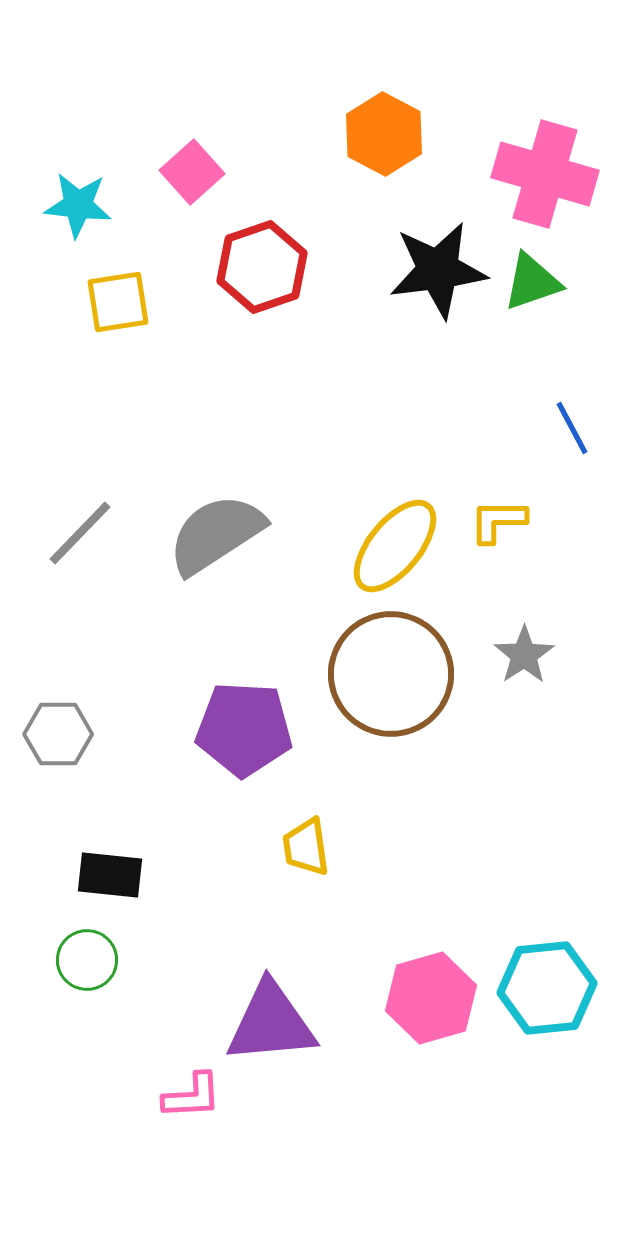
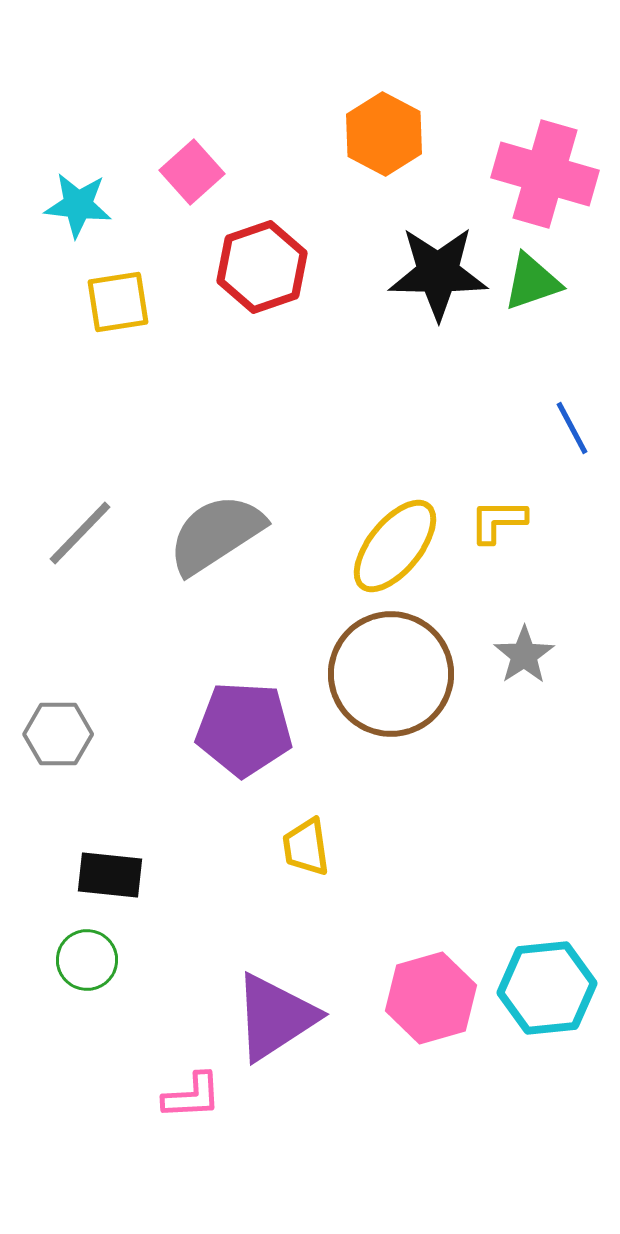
black star: moved 3 px down; rotated 8 degrees clockwise
purple triangle: moved 4 px right, 6 px up; rotated 28 degrees counterclockwise
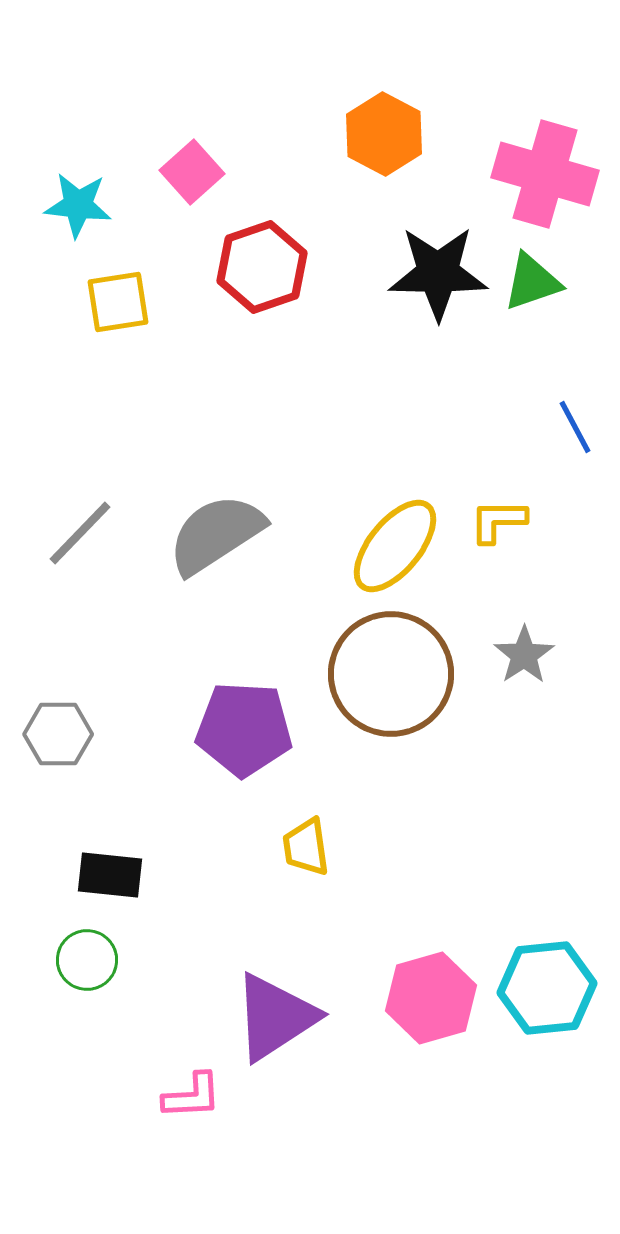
blue line: moved 3 px right, 1 px up
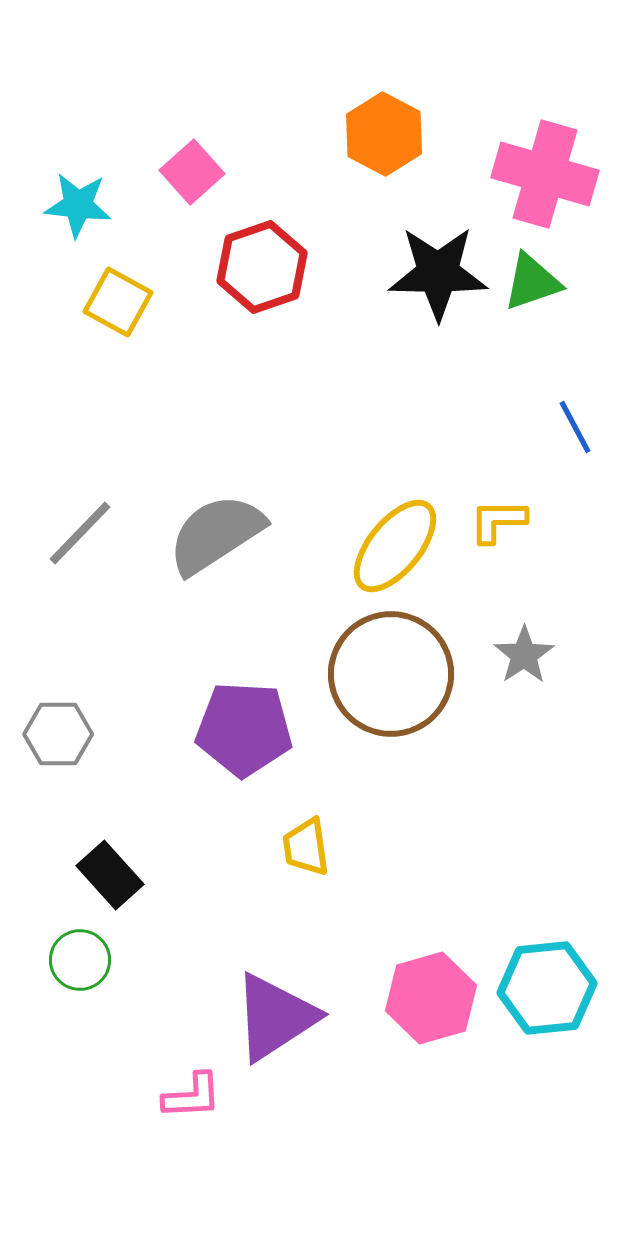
yellow square: rotated 38 degrees clockwise
black rectangle: rotated 42 degrees clockwise
green circle: moved 7 px left
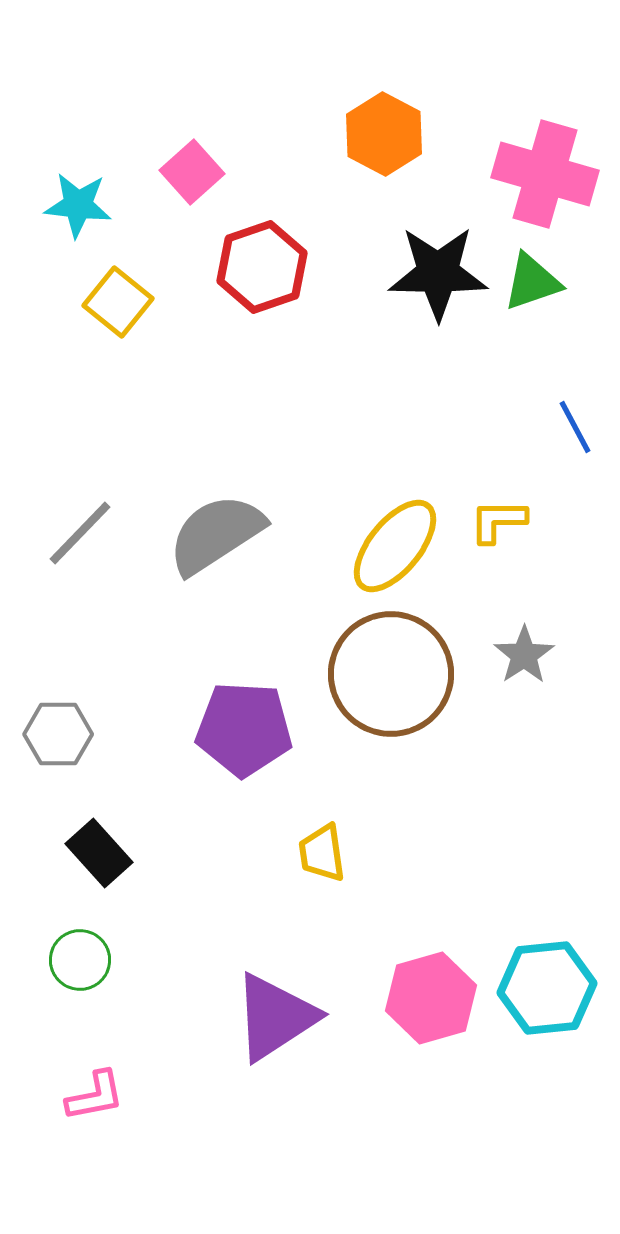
yellow square: rotated 10 degrees clockwise
yellow trapezoid: moved 16 px right, 6 px down
black rectangle: moved 11 px left, 22 px up
pink L-shape: moved 97 px left; rotated 8 degrees counterclockwise
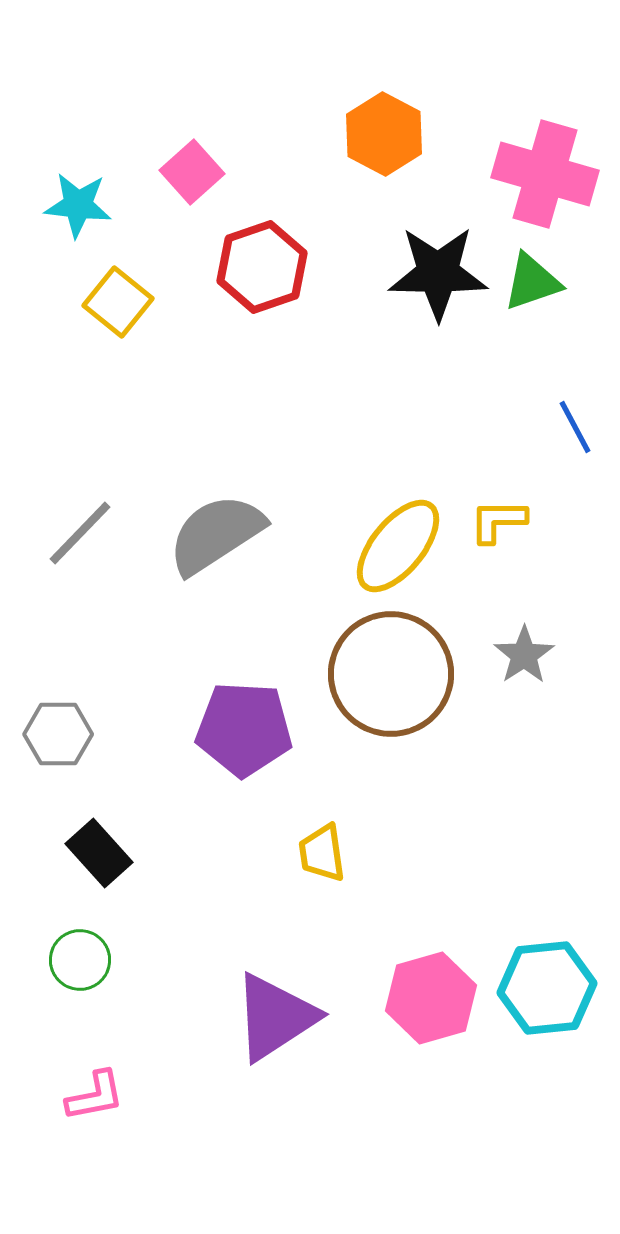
yellow ellipse: moved 3 px right
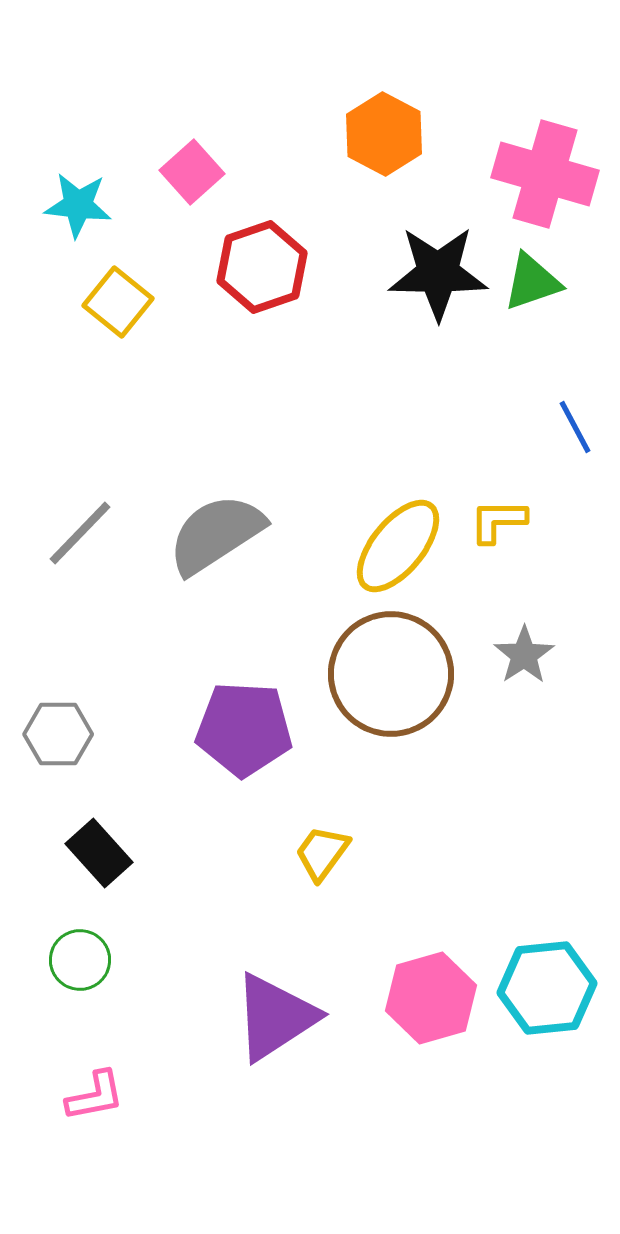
yellow trapezoid: rotated 44 degrees clockwise
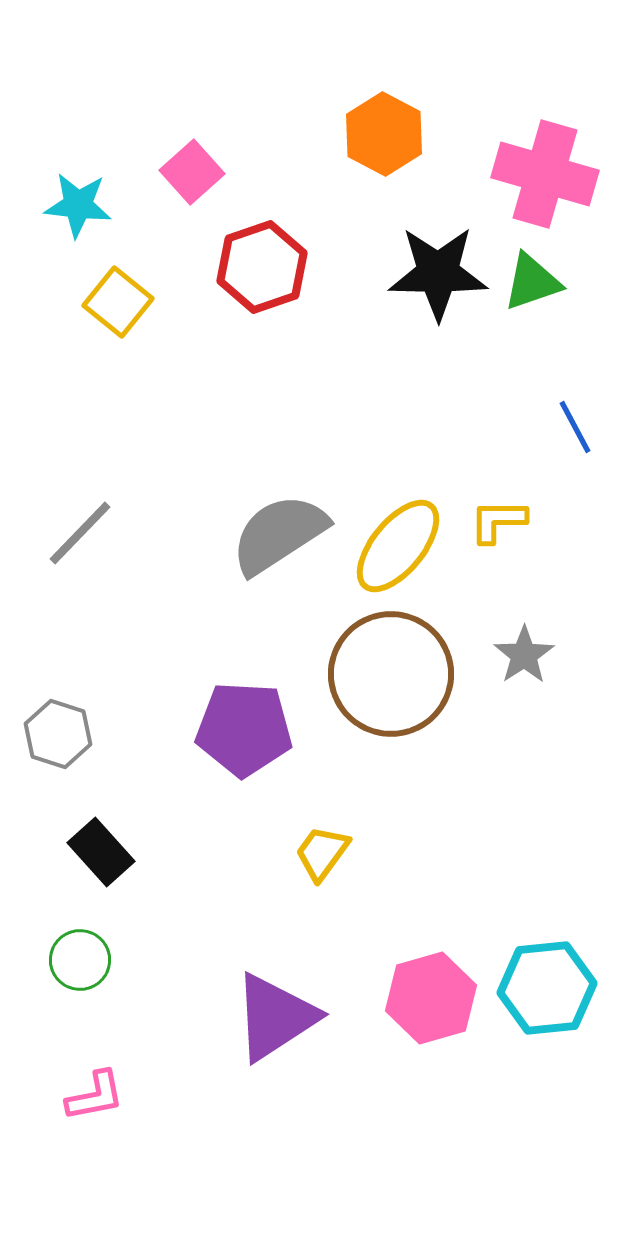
gray semicircle: moved 63 px right
gray hexagon: rotated 18 degrees clockwise
black rectangle: moved 2 px right, 1 px up
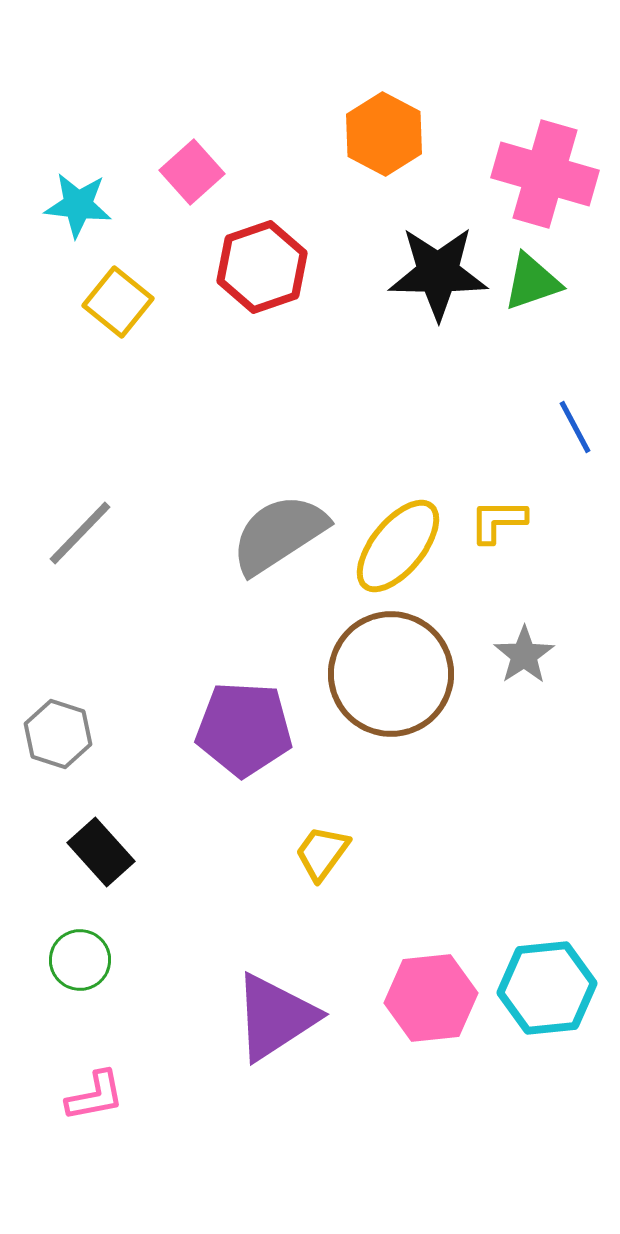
pink hexagon: rotated 10 degrees clockwise
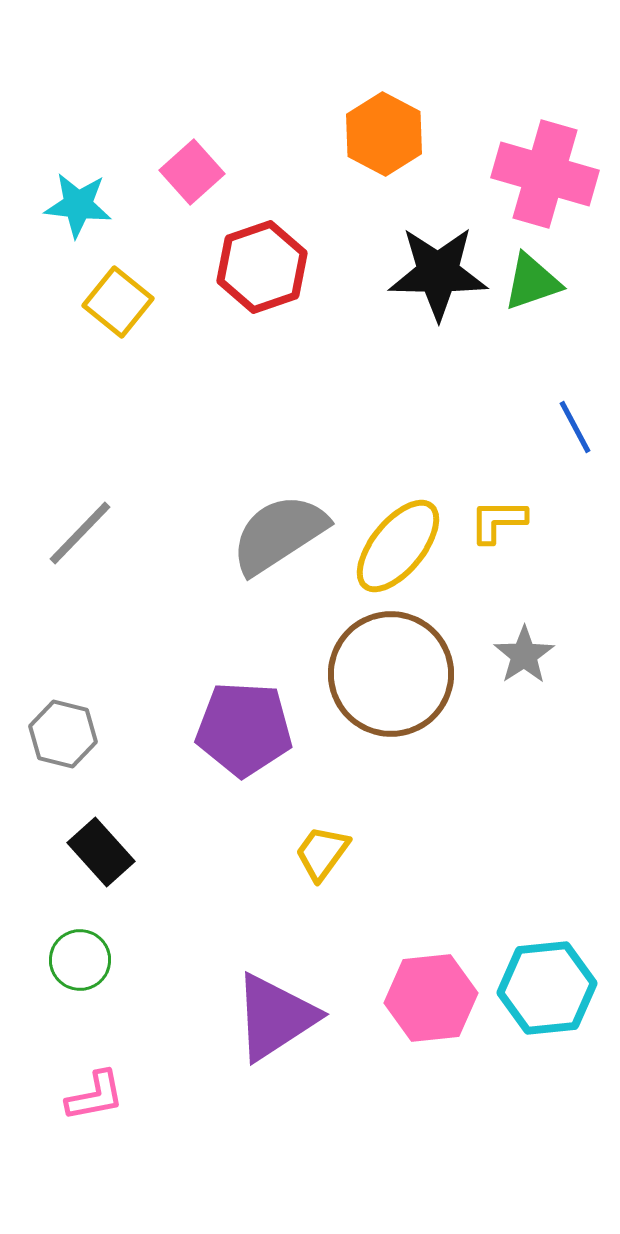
gray hexagon: moved 5 px right; rotated 4 degrees counterclockwise
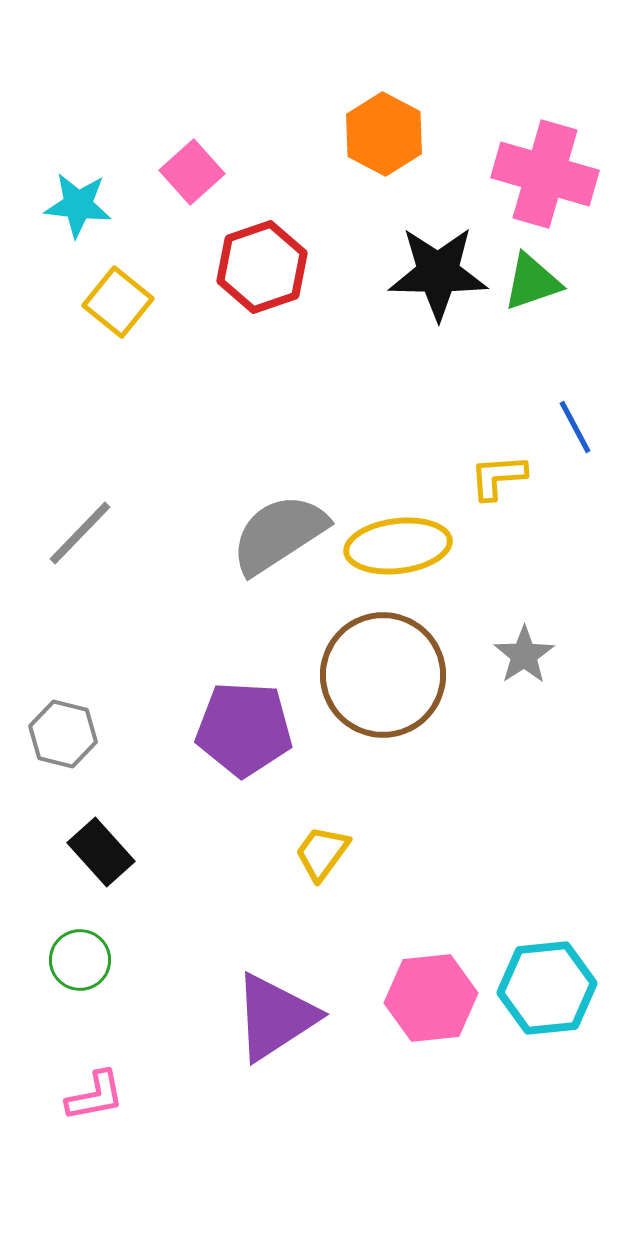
yellow L-shape: moved 44 px up; rotated 4 degrees counterclockwise
yellow ellipse: rotated 44 degrees clockwise
brown circle: moved 8 px left, 1 px down
